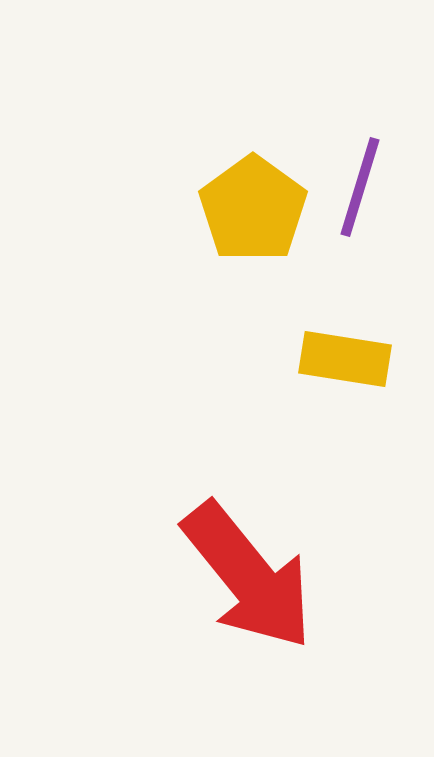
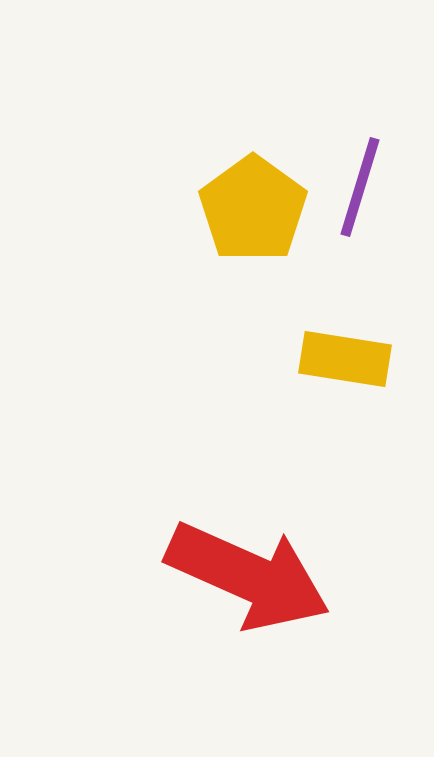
red arrow: rotated 27 degrees counterclockwise
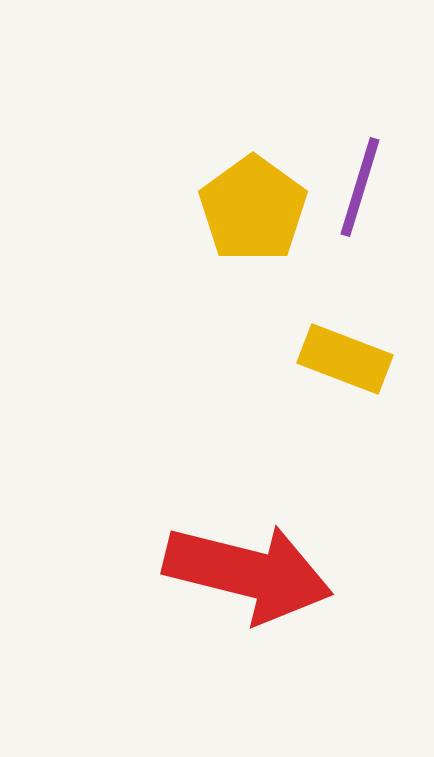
yellow rectangle: rotated 12 degrees clockwise
red arrow: moved 3 px up; rotated 10 degrees counterclockwise
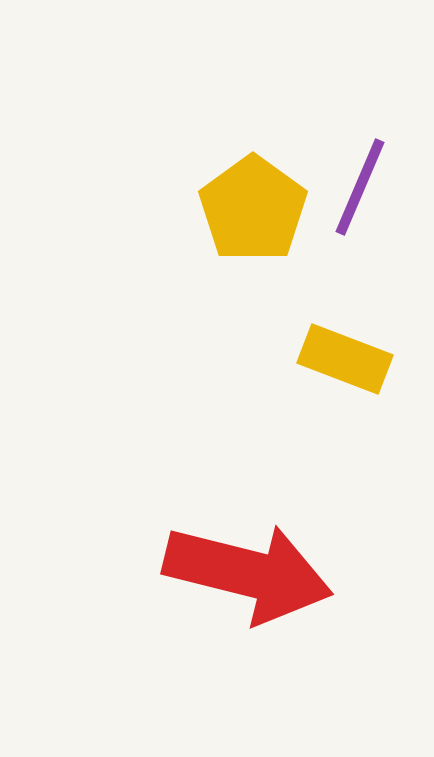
purple line: rotated 6 degrees clockwise
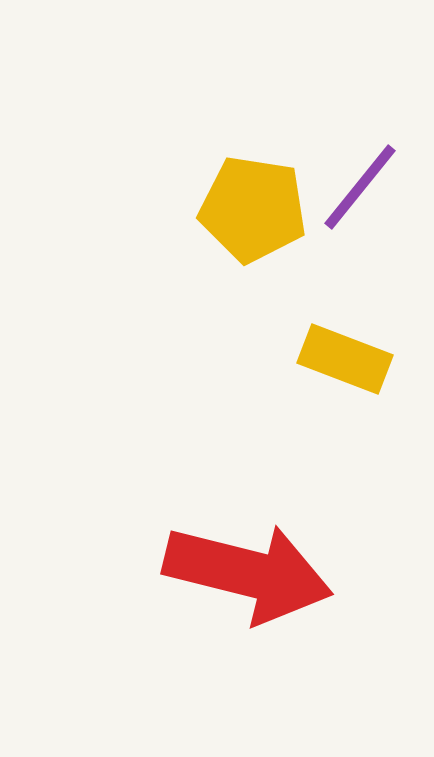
purple line: rotated 16 degrees clockwise
yellow pentagon: rotated 27 degrees counterclockwise
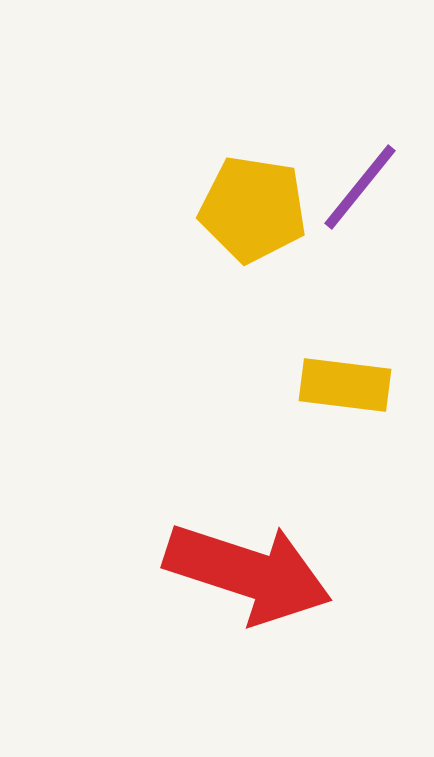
yellow rectangle: moved 26 px down; rotated 14 degrees counterclockwise
red arrow: rotated 4 degrees clockwise
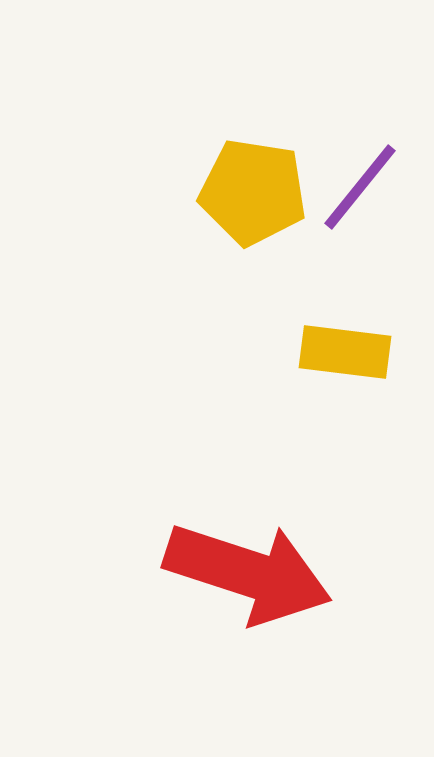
yellow pentagon: moved 17 px up
yellow rectangle: moved 33 px up
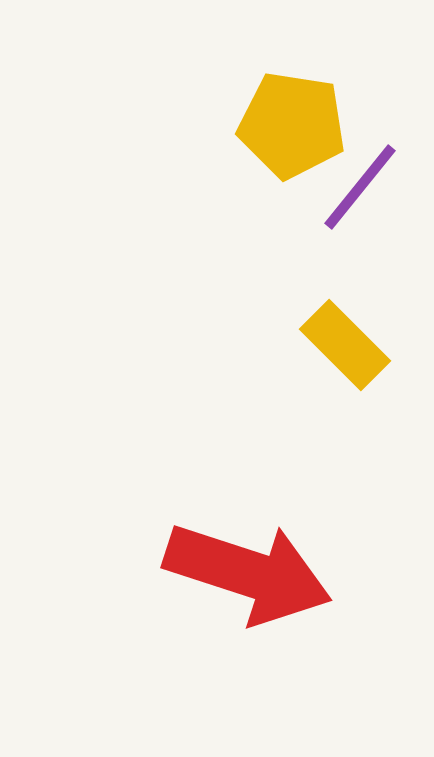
yellow pentagon: moved 39 px right, 67 px up
yellow rectangle: moved 7 px up; rotated 38 degrees clockwise
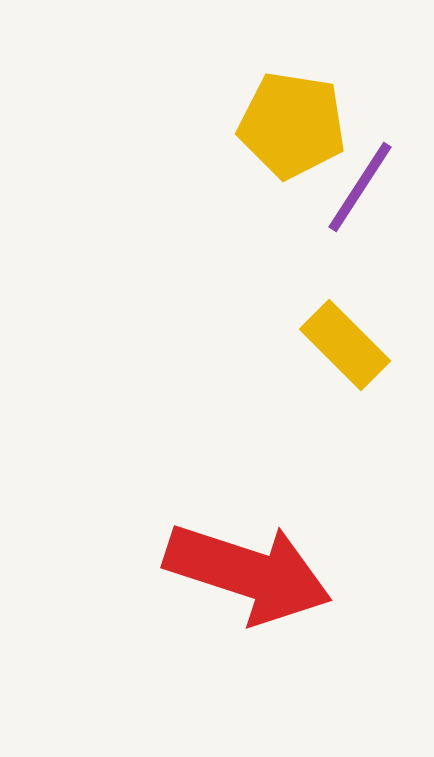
purple line: rotated 6 degrees counterclockwise
